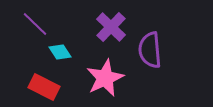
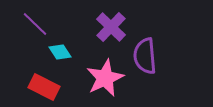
purple semicircle: moved 5 px left, 6 px down
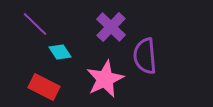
pink star: moved 1 px down
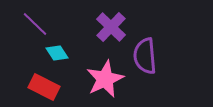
cyan diamond: moved 3 px left, 1 px down
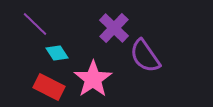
purple cross: moved 3 px right, 1 px down
purple semicircle: rotated 30 degrees counterclockwise
pink star: moved 12 px left; rotated 9 degrees counterclockwise
red rectangle: moved 5 px right
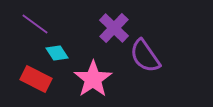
purple line: rotated 8 degrees counterclockwise
red rectangle: moved 13 px left, 8 px up
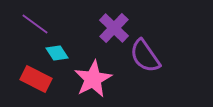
pink star: rotated 6 degrees clockwise
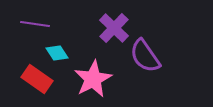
purple line: rotated 28 degrees counterclockwise
red rectangle: moved 1 px right; rotated 8 degrees clockwise
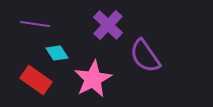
purple cross: moved 6 px left, 3 px up
red rectangle: moved 1 px left, 1 px down
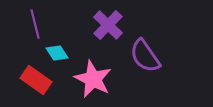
purple line: rotated 68 degrees clockwise
pink star: rotated 18 degrees counterclockwise
